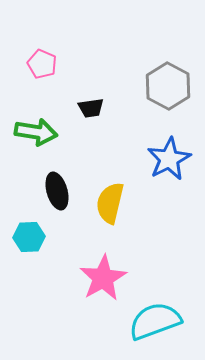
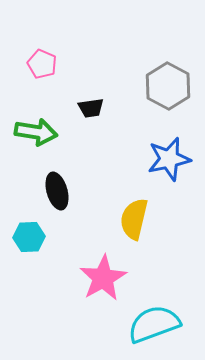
blue star: rotated 15 degrees clockwise
yellow semicircle: moved 24 px right, 16 px down
cyan semicircle: moved 1 px left, 3 px down
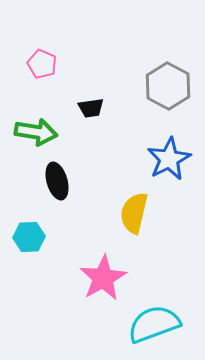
blue star: rotated 15 degrees counterclockwise
black ellipse: moved 10 px up
yellow semicircle: moved 6 px up
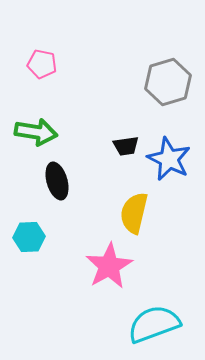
pink pentagon: rotated 12 degrees counterclockwise
gray hexagon: moved 4 px up; rotated 15 degrees clockwise
black trapezoid: moved 35 px right, 38 px down
blue star: rotated 18 degrees counterclockwise
pink star: moved 6 px right, 12 px up
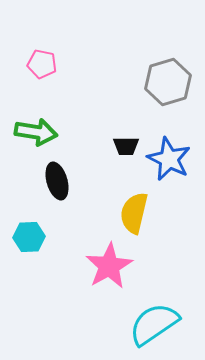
black trapezoid: rotated 8 degrees clockwise
cyan semicircle: rotated 14 degrees counterclockwise
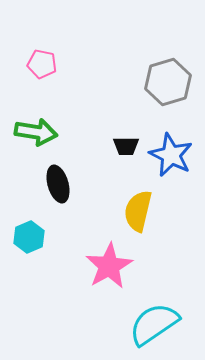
blue star: moved 2 px right, 4 px up
black ellipse: moved 1 px right, 3 px down
yellow semicircle: moved 4 px right, 2 px up
cyan hexagon: rotated 20 degrees counterclockwise
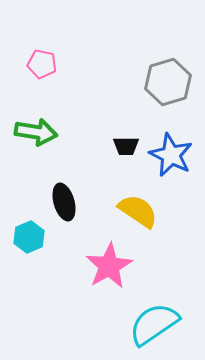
black ellipse: moved 6 px right, 18 px down
yellow semicircle: rotated 111 degrees clockwise
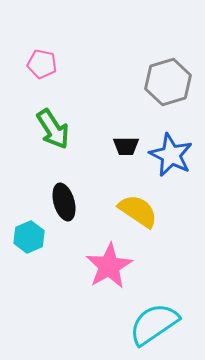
green arrow: moved 17 px right, 3 px up; rotated 48 degrees clockwise
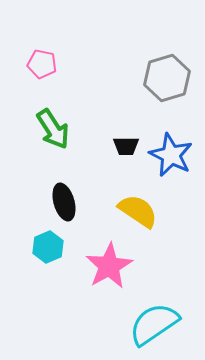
gray hexagon: moved 1 px left, 4 px up
cyan hexagon: moved 19 px right, 10 px down
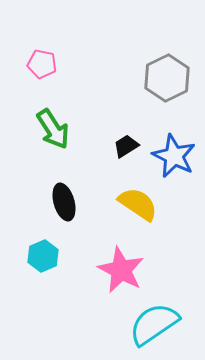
gray hexagon: rotated 9 degrees counterclockwise
black trapezoid: rotated 148 degrees clockwise
blue star: moved 3 px right, 1 px down
yellow semicircle: moved 7 px up
cyan hexagon: moved 5 px left, 9 px down
pink star: moved 12 px right, 4 px down; rotated 15 degrees counterclockwise
